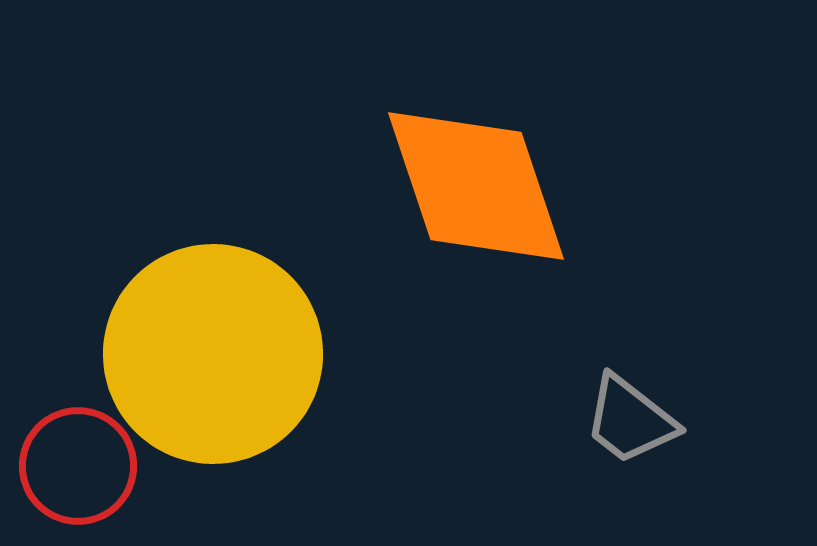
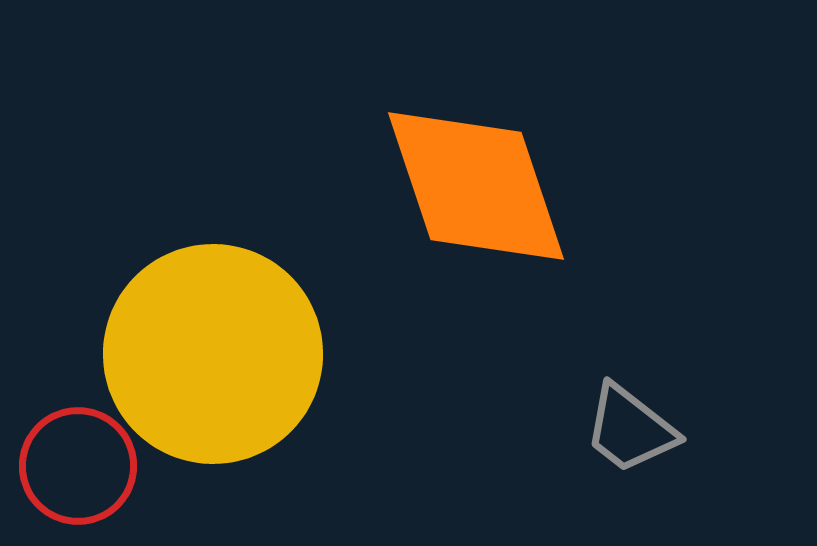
gray trapezoid: moved 9 px down
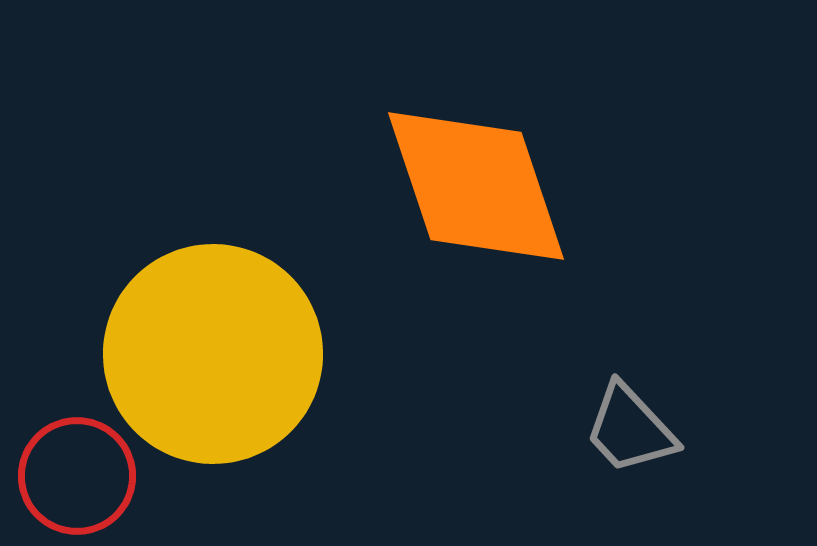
gray trapezoid: rotated 9 degrees clockwise
red circle: moved 1 px left, 10 px down
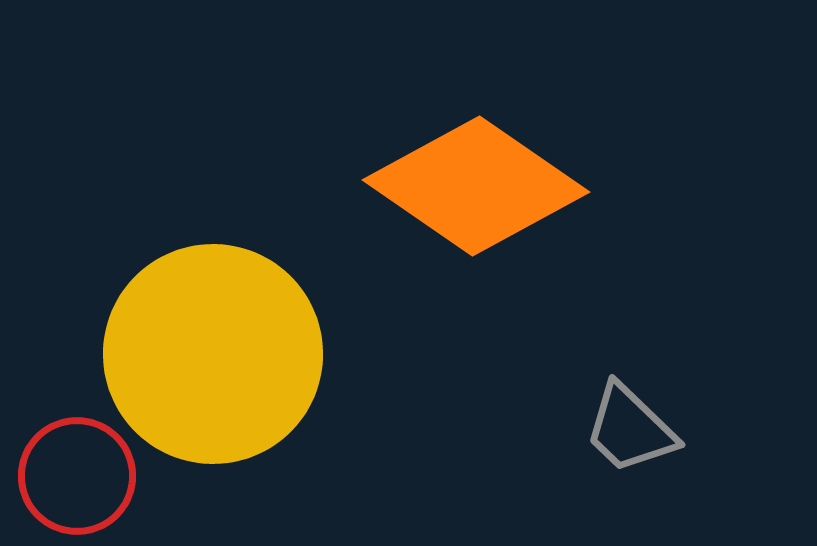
orange diamond: rotated 37 degrees counterclockwise
gray trapezoid: rotated 3 degrees counterclockwise
